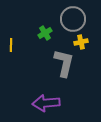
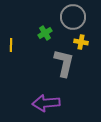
gray circle: moved 2 px up
yellow cross: rotated 24 degrees clockwise
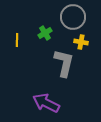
yellow line: moved 6 px right, 5 px up
purple arrow: rotated 32 degrees clockwise
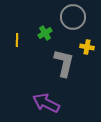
yellow cross: moved 6 px right, 5 px down
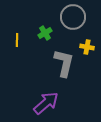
purple arrow: rotated 112 degrees clockwise
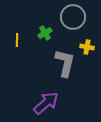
gray L-shape: moved 1 px right
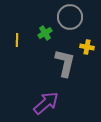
gray circle: moved 3 px left
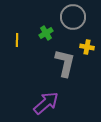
gray circle: moved 3 px right
green cross: moved 1 px right
